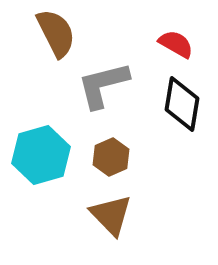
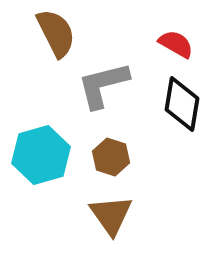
brown hexagon: rotated 18 degrees counterclockwise
brown triangle: rotated 9 degrees clockwise
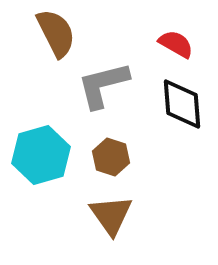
black diamond: rotated 14 degrees counterclockwise
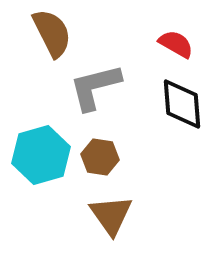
brown semicircle: moved 4 px left
gray L-shape: moved 8 px left, 2 px down
brown hexagon: moved 11 px left; rotated 9 degrees counterclockwise
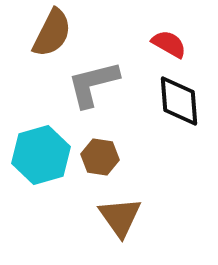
brown semicircle: rotated 54 degrees clockwise
red semicircle: moved 7 px left
gray L-shape: moved 2 px left, 3 px up
black diamond: moved 3 px left, 3 px up
brown triangle: moved 9 px right, 2 px down
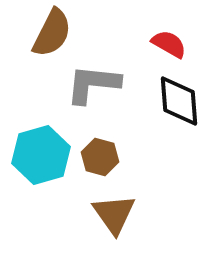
gray L-shape: rotated 20 degrees clockwise
brown hexagon: rotated 6 degrees clockwise
brown triangle: moved 6 px left, 3 px up
